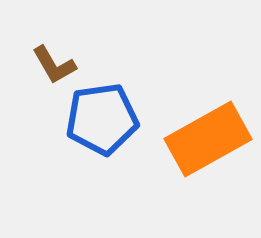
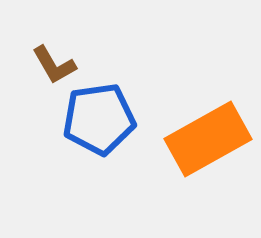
blue pentagon: moved 3 px left
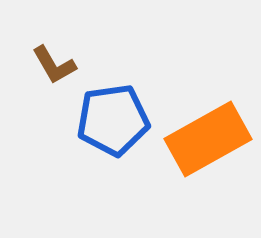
blue pentagon: moved 14 px right, 1 px down
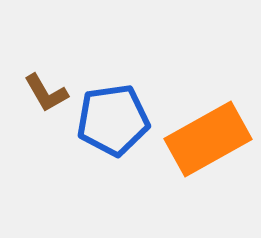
brown L-shape: moved 8 px left, 28 px down
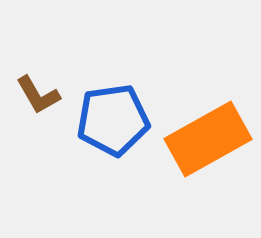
brown L-shape: moved 8 px left, 2 px down
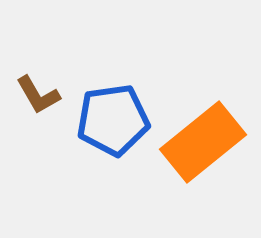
orange rectangle: moved 5 px left, 3 px down; rotated 10 degrees counterclockwise
